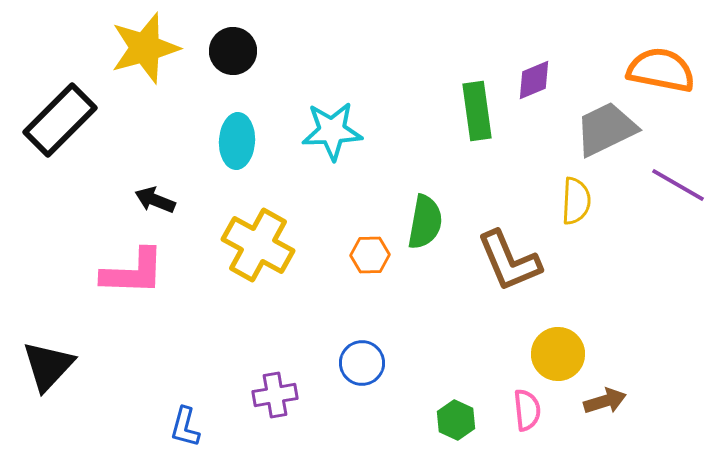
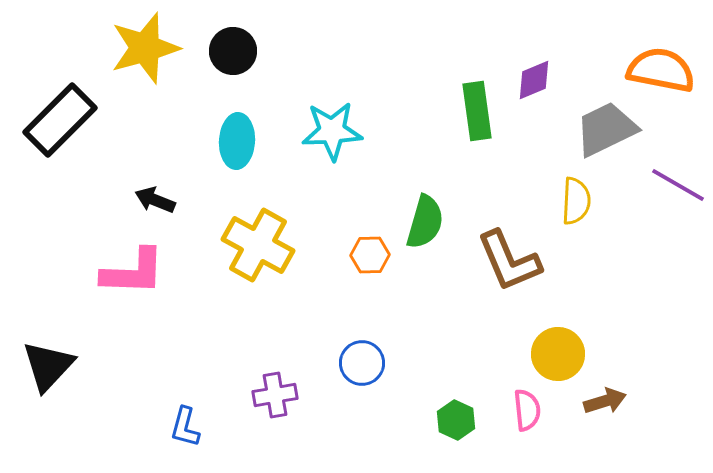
green semicircle: rotated 6 degrees clockwise
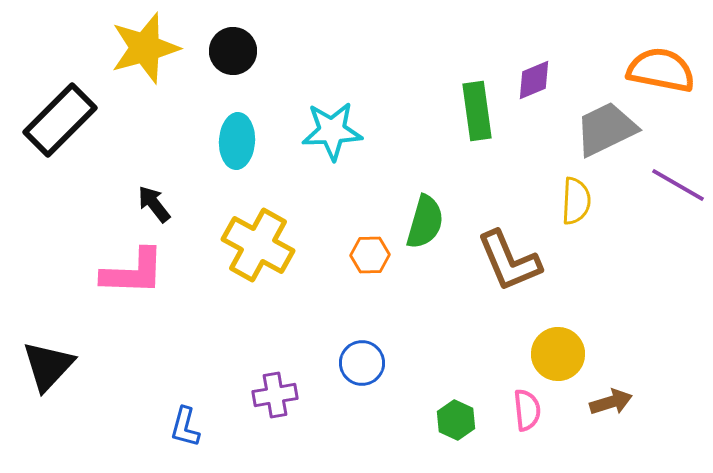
black arrow: moved 1 px left, 4 px down; rotated 30 degrees clockwise
brown arrow: moved 6 px right, 1 px down
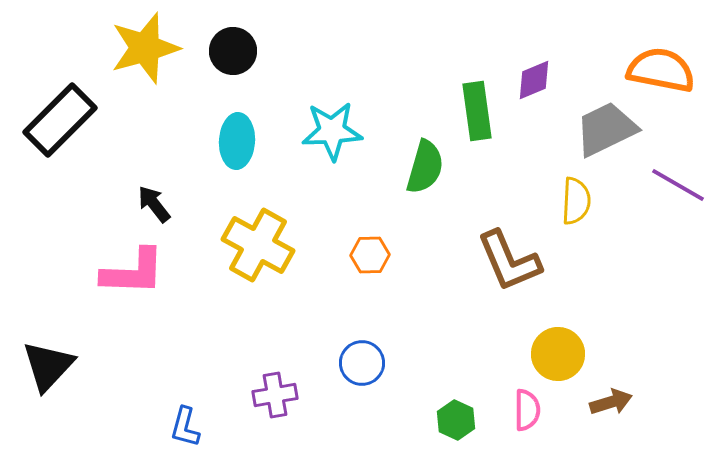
green semicircle: moved 55 px up
pink semicircle: rotated 6 degrees clockwise
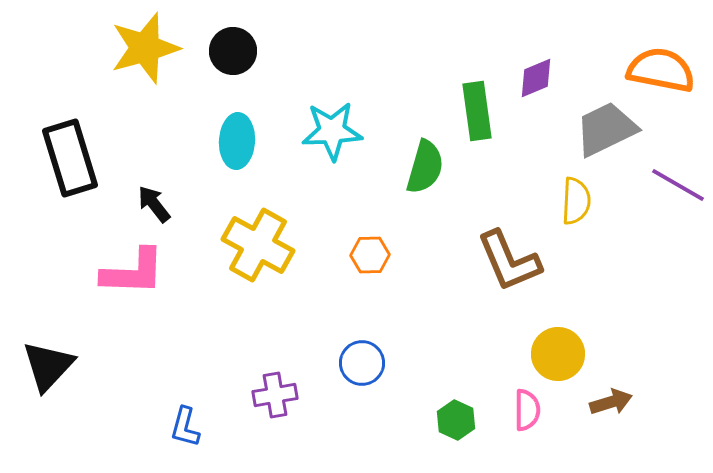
purple diamond: moved 2 px right, 2 px up
black rectangle: moved 10 px right, 38 px down; rotated 62 degrees counterclockwise
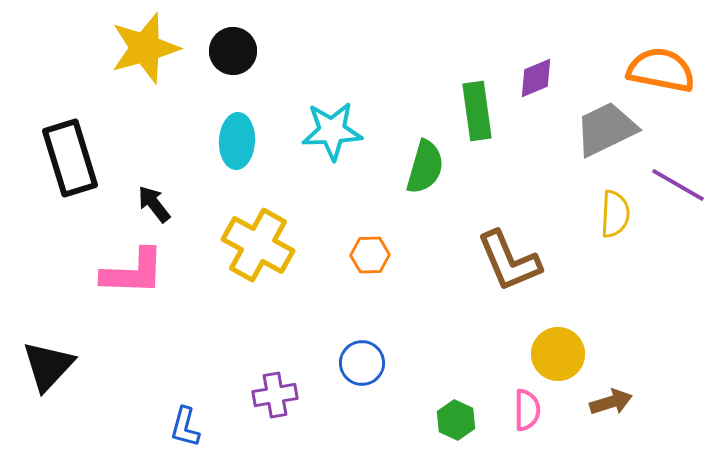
yellow semicircle: moved 39 px right, 13 px down
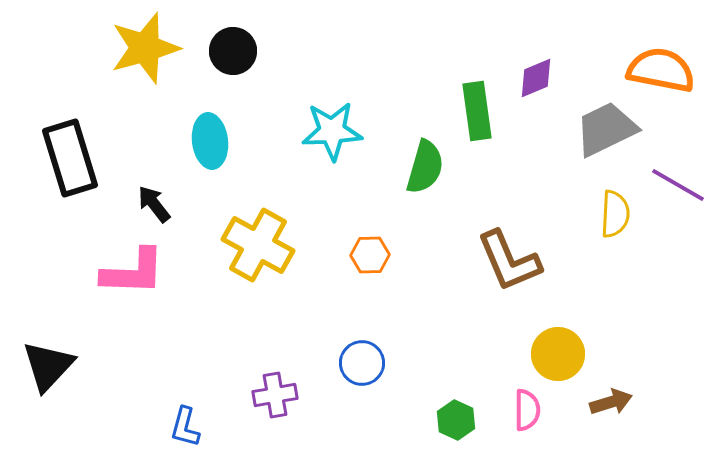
cyan ellipse: moved 27 px left; rotated 10 degrees counterclockwise
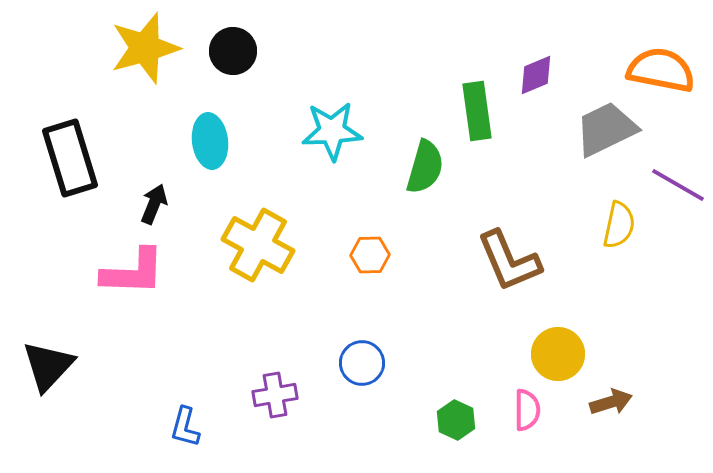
purple diamond: moved 3 px up
black arrow: rotated 60 degrees clockwise
yellow semicircle: moved 4 px right, 11 px down; rotated 9 degrees clockwise
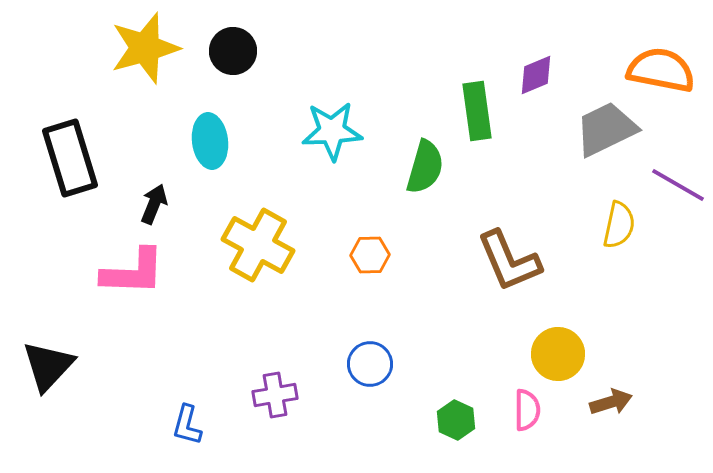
blue circle: moved 8 px right, 1 px down
blue L-shape: moved 2 px right, 2 px up
